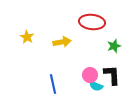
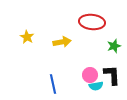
cyan semicircle: rotated 32 degrees counterclockwise
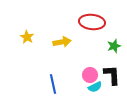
cyan semicircle: moved 1 px left, 1 px down; rotated 16 degrees counterclockwise
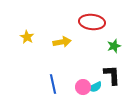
pink circle: moved 7 px left, 12 px down
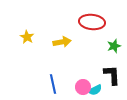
cyan semicircle: moved 3 px down
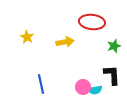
yellow arrow: moved 3 px right
blue line: moved 12 px left
cyan semicircle: rotated 16 degrees clockwise
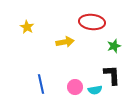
yellow star: moved 10 px up
pink circle: moved 8 px left
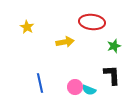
blue line: moved 1 px left, 1 px up
cyan semicircle: moved 6 px left; rotated 32 degrees clockwise
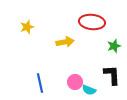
yellow star: rotated 24 degrees clockwise
pink circle: moved 5 px up
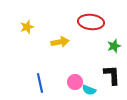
red ellipse: moved 1 px left
yellow arrow: moved 5 px left
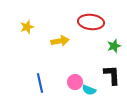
yellow arrow: moved 1 px up
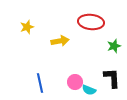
black L-shape: moved 3 px down
